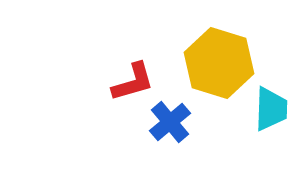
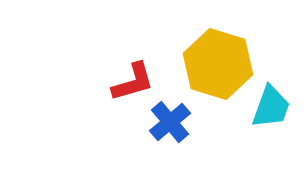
yellow hexagon: moved 1 px left, 1 px down
cyan trapezoid: moved 2 px up; rotated 18 degrees clockwise
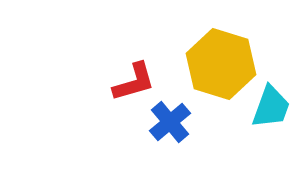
yellow hexagon: moved 3 px right
red L-shape: moved 1 px right
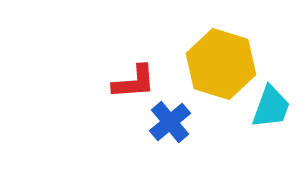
red L-shape: rotated 12 degrees clockwise
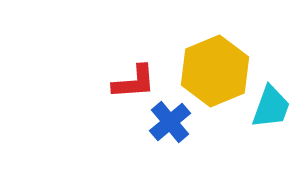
yellow hexagon: moved 6 px left, 7 px down; rotated 20 degrees clockwise
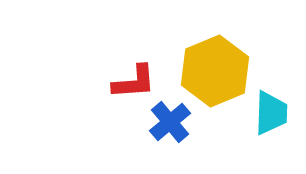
cyan trapezoid: moved 6 px down; rotated 18 degrees counterclockwise
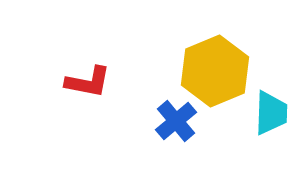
red L-shape: moved 46 px left; rotated 15 degrees clockwise
blue cross: moved 6 px right, 1 px up
